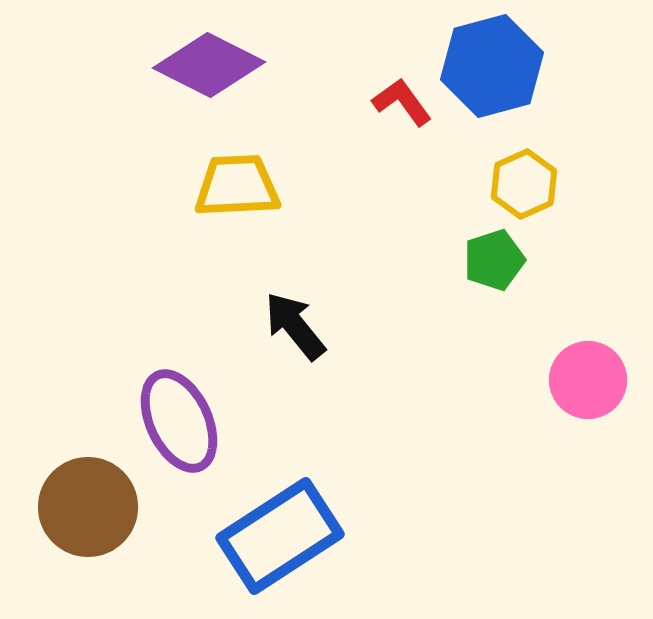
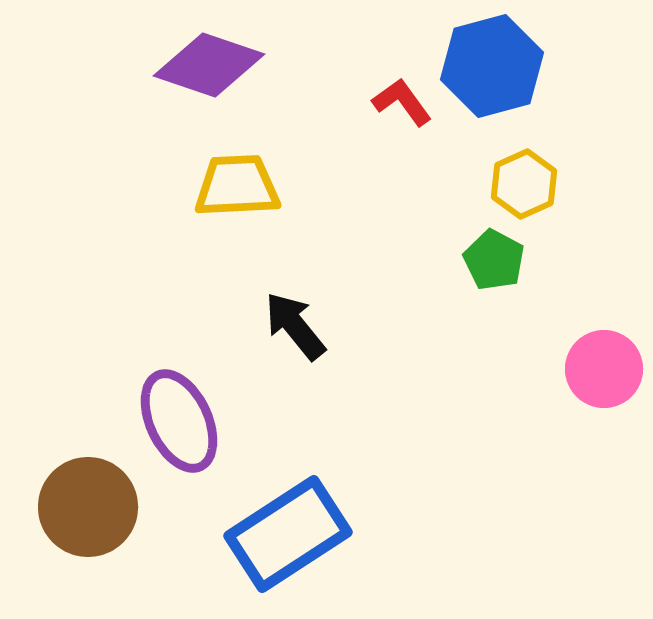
purple diamond: rotated 8 degrees counterclockwise
green pentagon: rotated 26 degrees counterclockwise
pink circle: moved 16 px right, 11 px up
blue rectangle: moved 8 px right, 2 px up
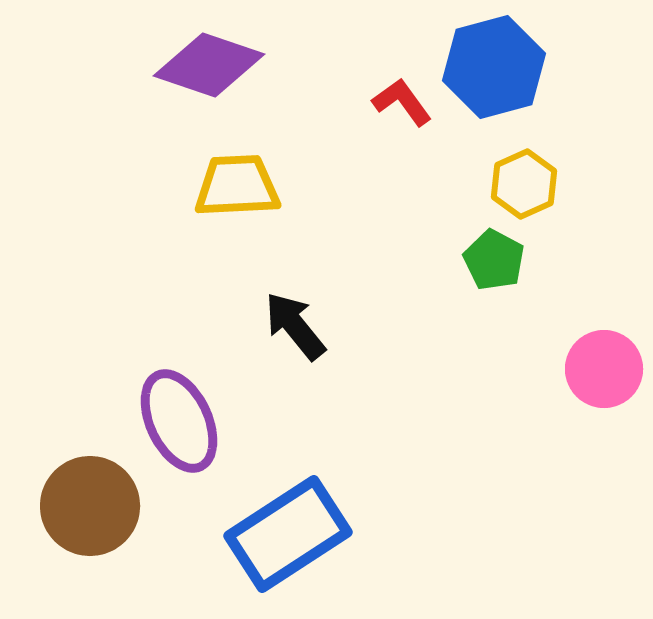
blue hexagon: moved 2 px right, 1 px down
brown circle: moved 2 px right, 1 px up
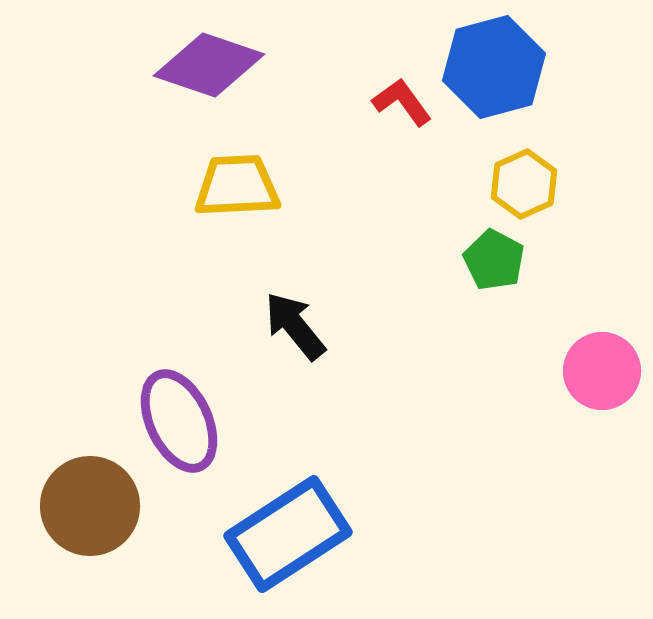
pink circle: moved 2 px left, 2 px down
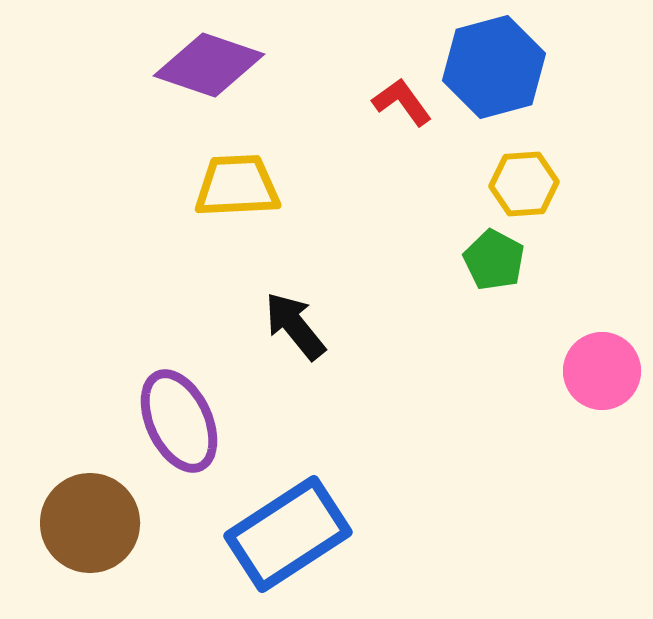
yellow hexagon: rotated 20 degrees clockwise
brown circle: moved 17 px down
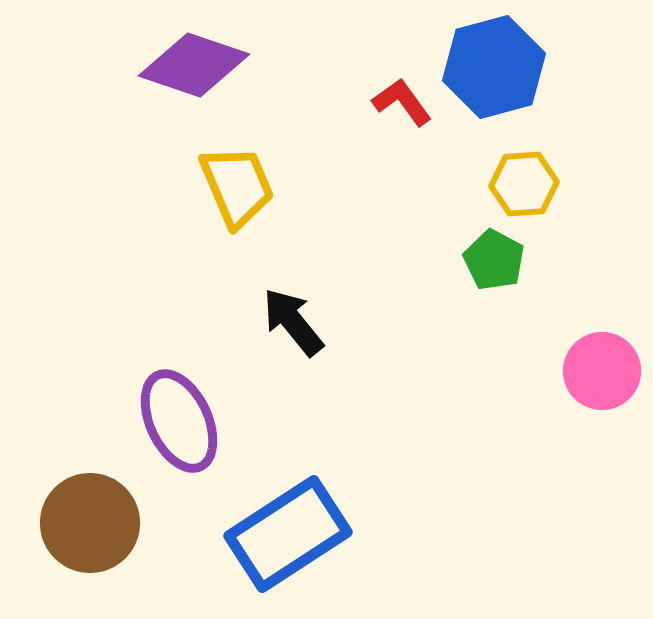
purple diamond: moved 15 px left
yellow trapezoid: rotated 70 degrees clockwise
black arrow: moved 2 px left, 4 px up
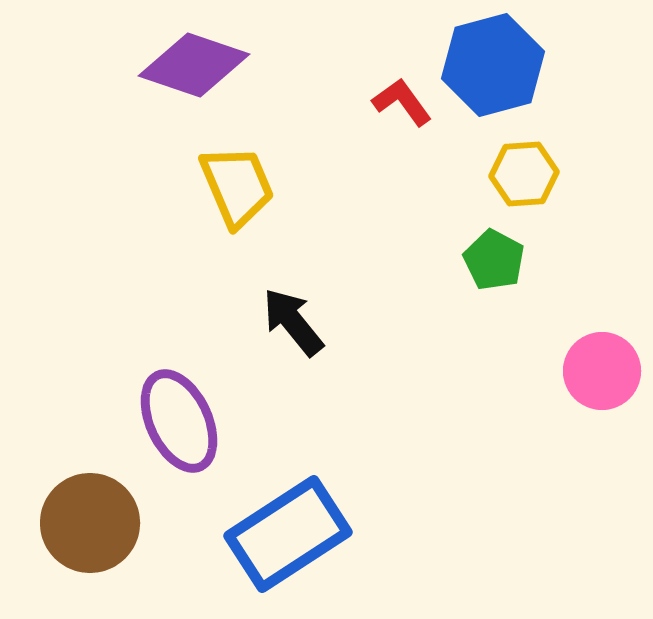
blue hexagon: moved 1 px left, 2 px up
yellow hexagon: moved 10 px up
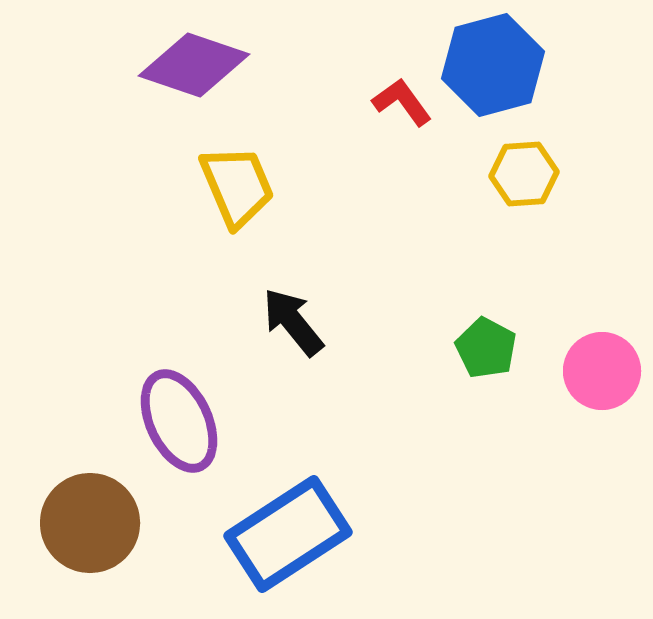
green pentagon: moved 8 px left, 88 px down
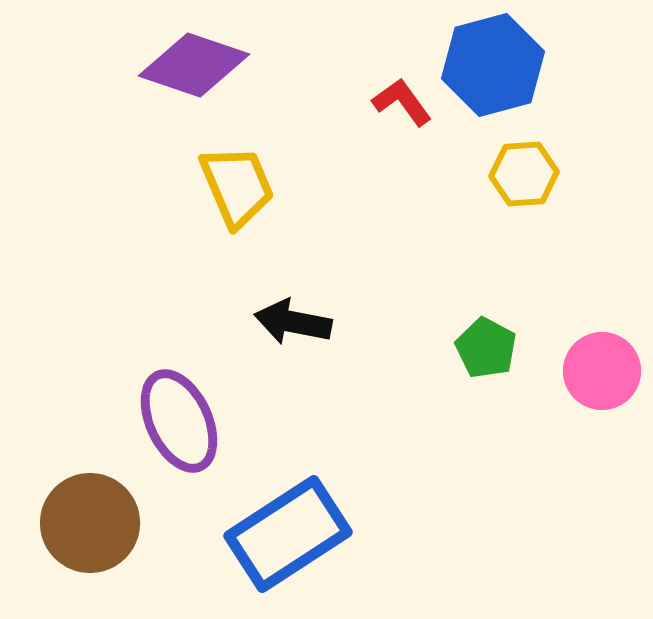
black arrow: rotated 40 degrees counterclockwise
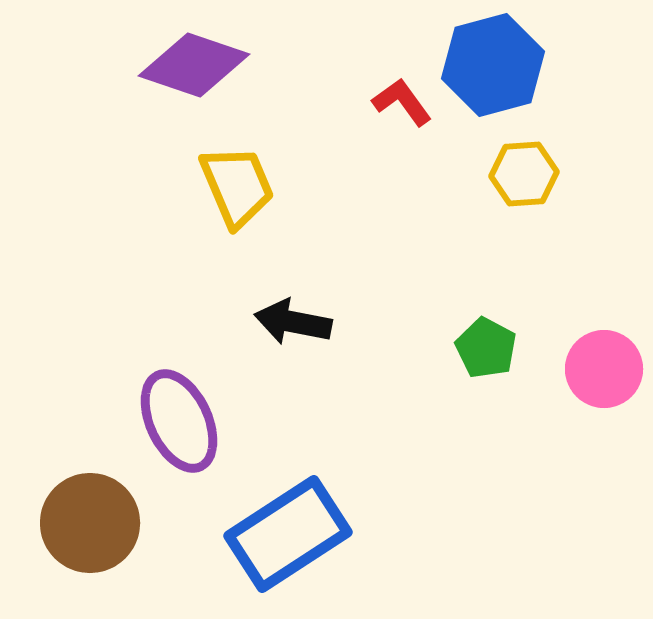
pink circle: moved 2 px right, 2 px up
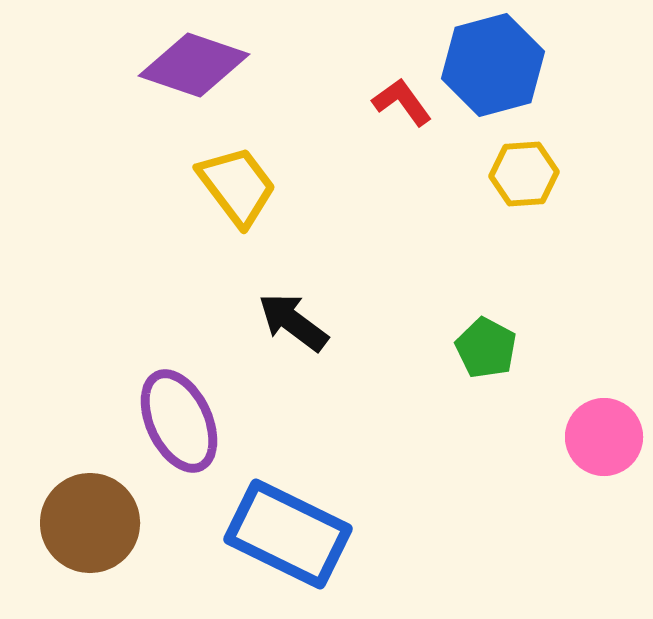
yellow trapezoid: rotated 14 degrees counterclockwise
black arrow: rotated 26 degrees clockwise
pink circle: moved 68 px down
blue rectangle: rotated 59 degrees clockwise
